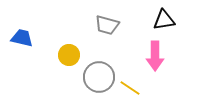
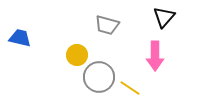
black triangle: moved 3 px up; rotated 40 degrees counterclockwise
blue trapezoid: moved 2 px left
yellow circle: moved 8 px right
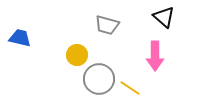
black triangle: rotated 30 degrees counterclockwise
gray circle: moved 2 px down
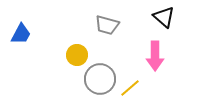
blue trapezoid: moved 1 px right, 4 px up; rotated 105 degrees clockwise
gray circle: moved 1 px right
yellow line: rotated 75 degrees counterclockwise
